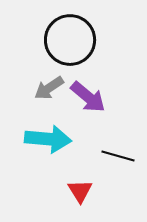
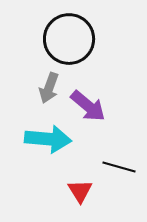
black circle: moved 1 px left, 1 px up
gray arrow: rotated 36 degrees counterclockwise
purple arrow: moved 9 px down
black line: moved 1 px right, 11 px down
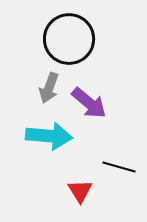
purple arrow: moved 1 px right, 3 px up
cyan arrow: moved 1 px right, 3 px up
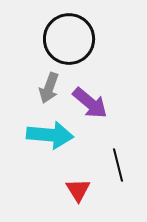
purple arrow: moved 1 px right
cyan arrow: moved 1 px right, 1 px up
black line: moved 1 px left, 2 px up; rotated 60 degrees clockwise
red triangle: moved 2 px left, 1 px up
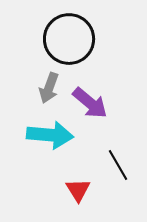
black line: rotated 16 degrees counterclockwise
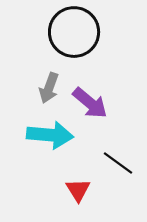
black circle: moved 5 px right, 7 px up
black line: moved 2 px up; rotated 24 degrees counterclockwise
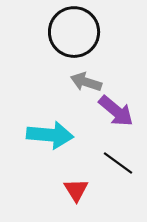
gray arrow: moved 37 px right, 6 px up; rotated 88 degrees clockwise
purple arrow: moved 26 px right, 8 px down
red triangle: moved 2 px left
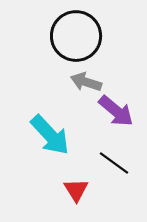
black circle: moved 2 px right, 4 px down
cyan arrow: rotated 42 degrees clockwise
black line: moved 4 px left
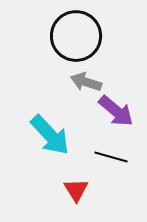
black line: moved 3 px left, 6 px up; rotated 20 degrees counterclockwise
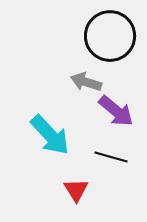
black circle: moved 34 px right
